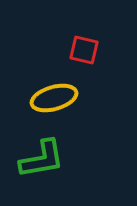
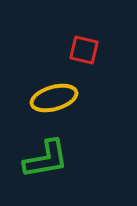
green L-shape: moved 4 px right
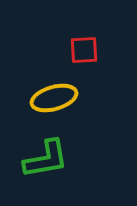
red square: rotated 16 degrees counterclockwise
